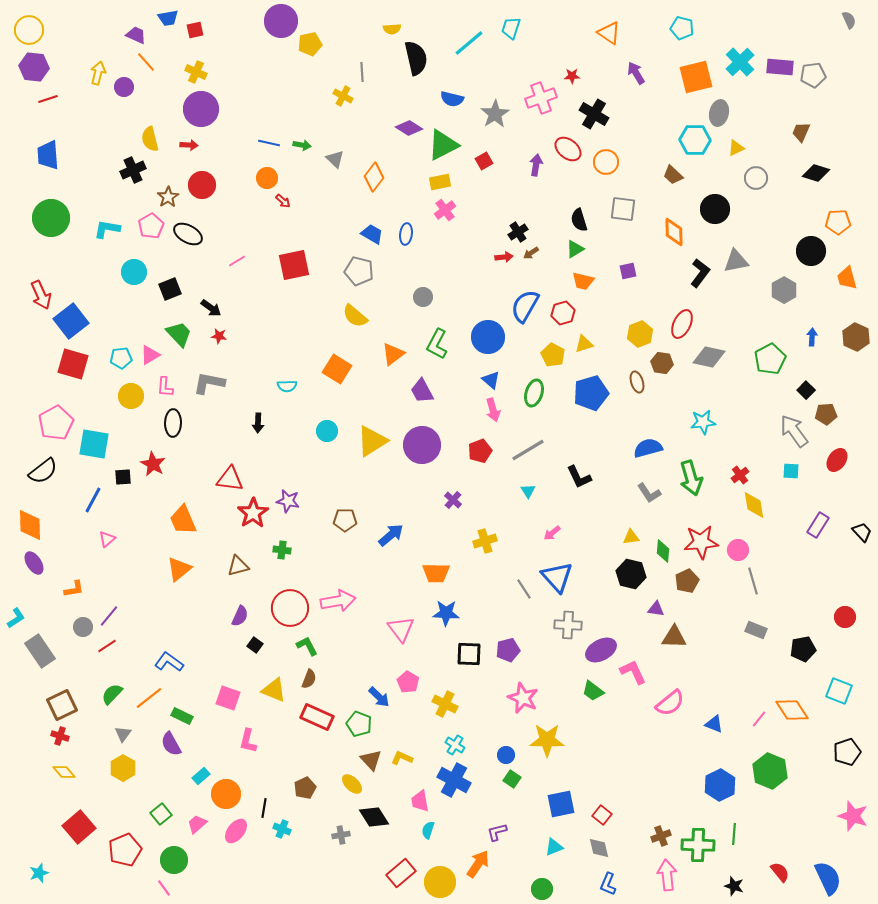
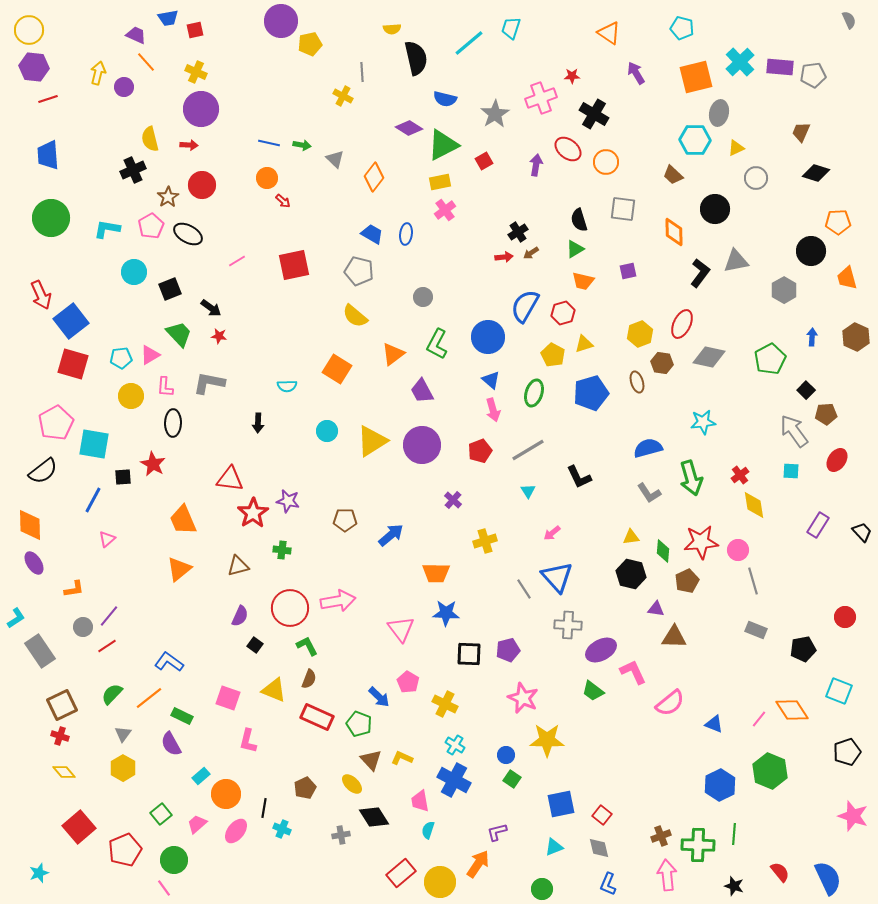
blue semicircle at (452, 99): moved 7 px left
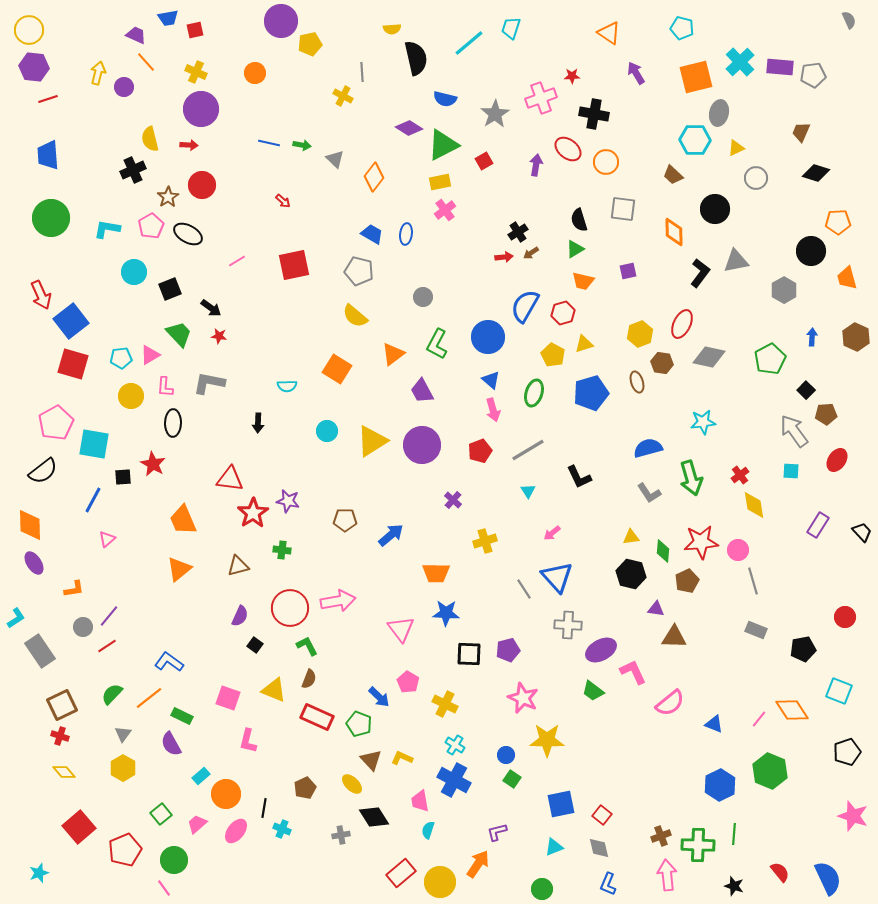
black cross at (594, 114): rotated 20 degrees counterclockwise
orange circle at (267, 178): moved 12 px left, 105 px up
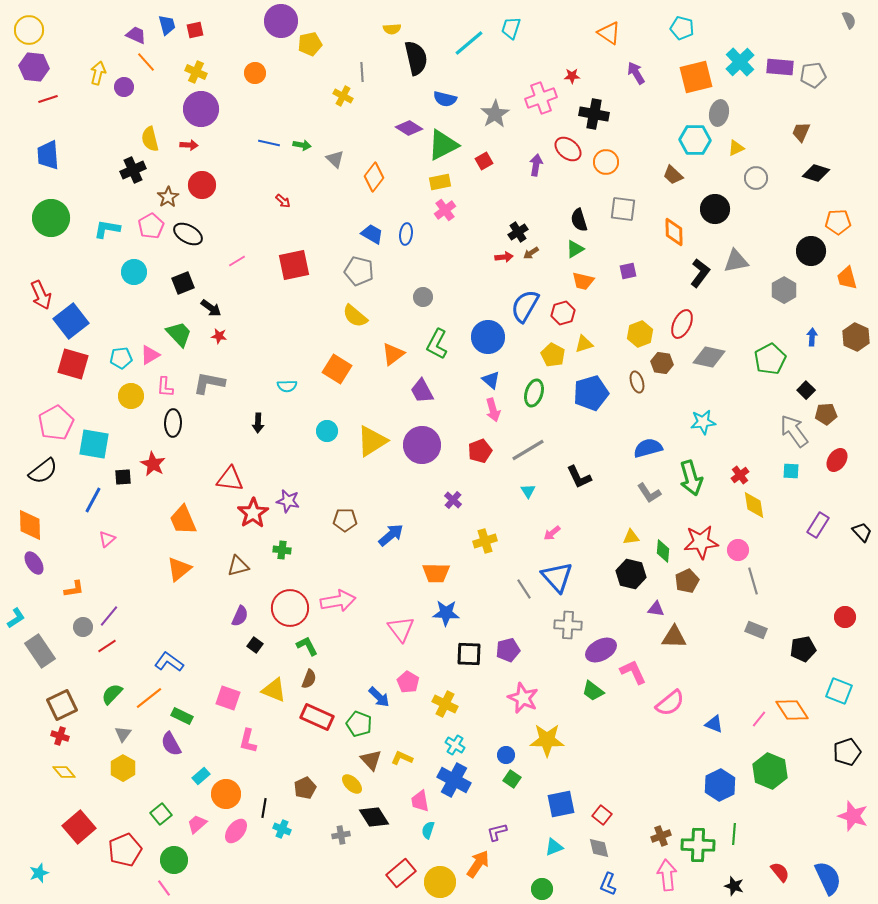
blue trapezoid at (168, 18): moved 1 px left, 7 px down; rotated 95 degrees counterclockwise
black square at (170, 289): moved 13 px right, 6 px up
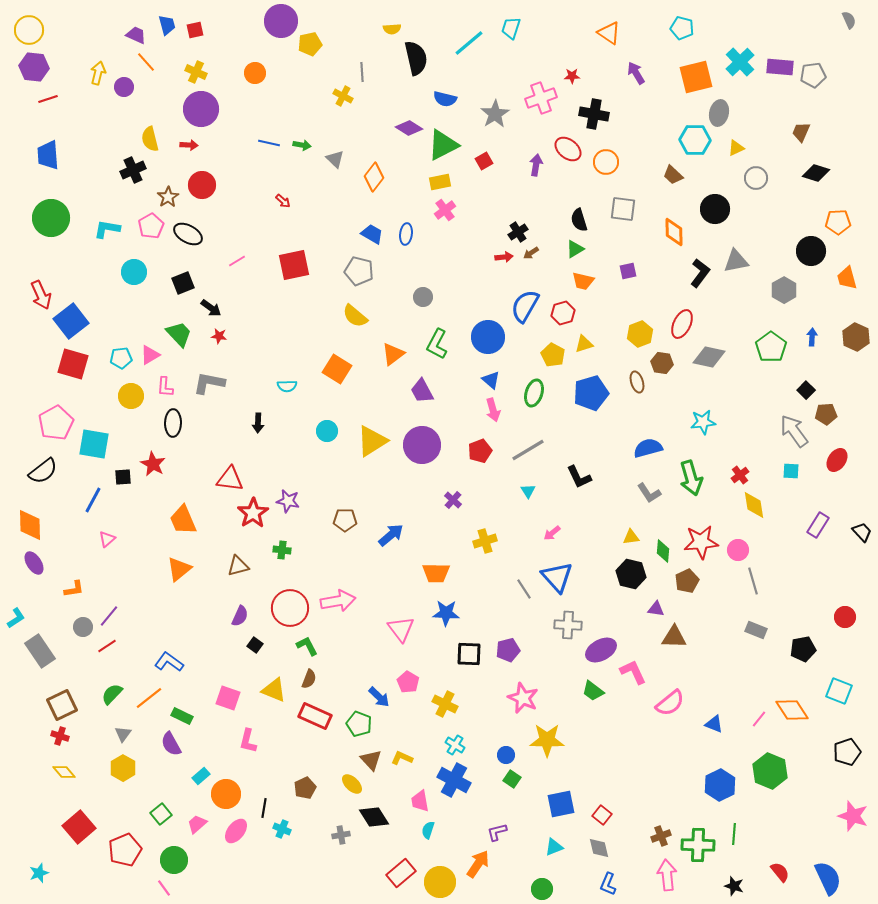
green pentagon at (770, 359): moved 1 px right, 12 px up; rotated 8 degrees counterclockwise
red rectangle at (317, 717): moved 2 px left, 1 px up
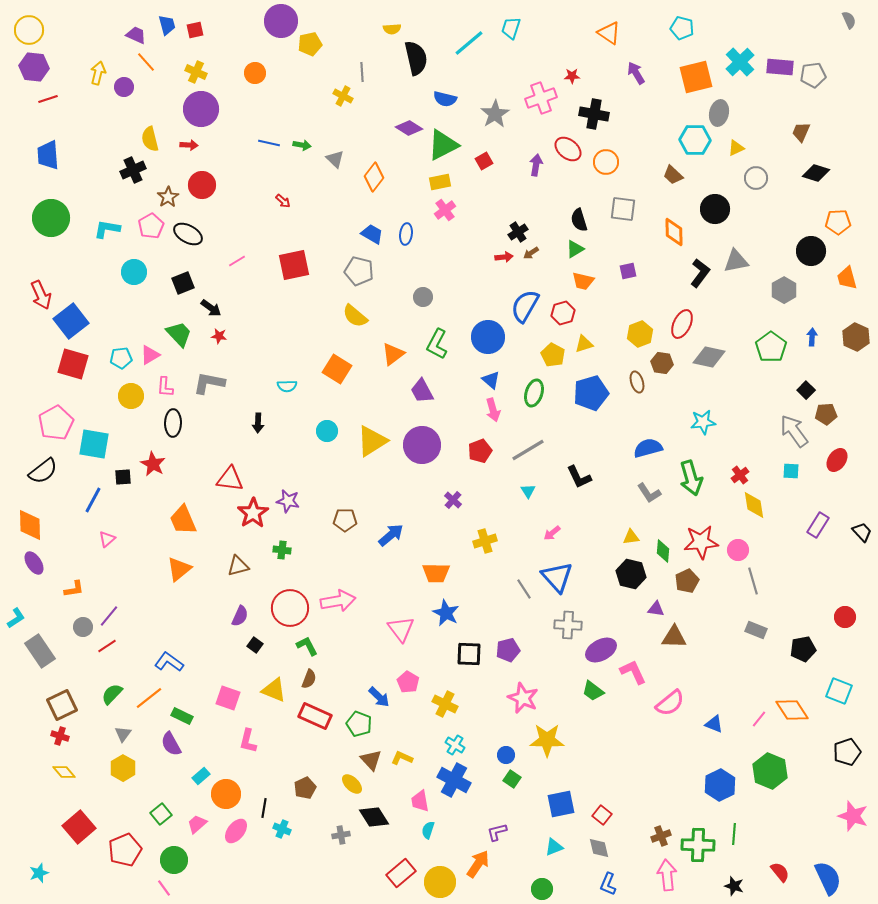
blue star at (446, 613): rotated 24 degrees clockwise
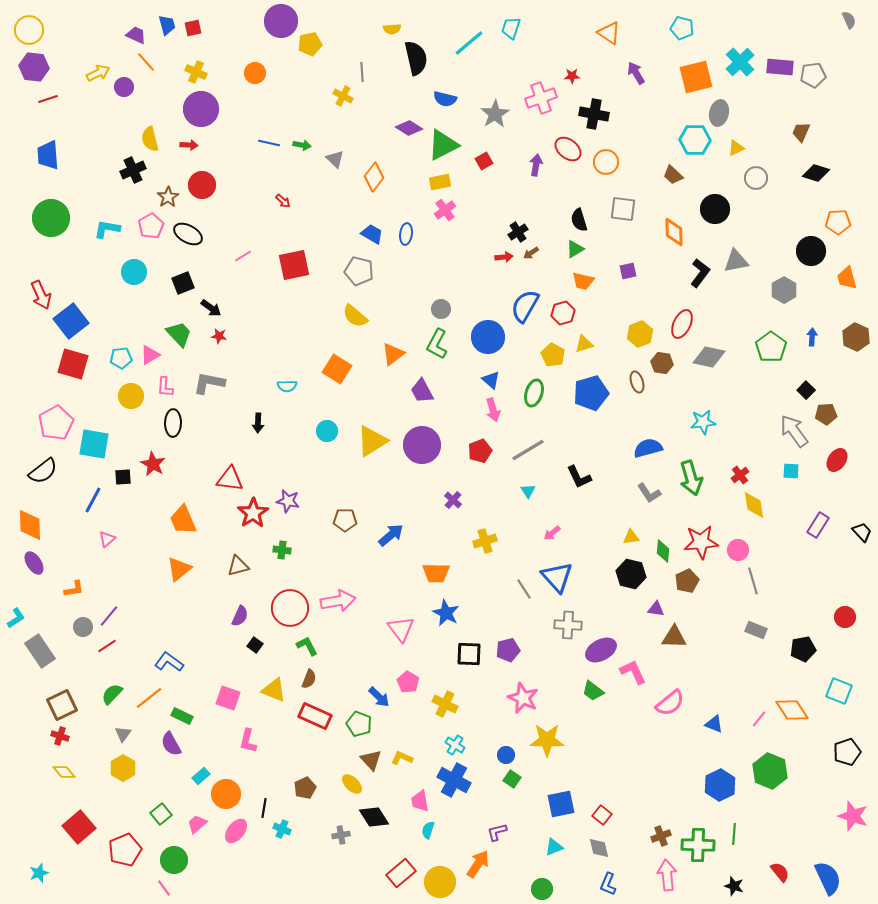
red square at (195, 30): moved 2 px left, 2 px up
yellow arrow at (98, 73): rotated 50 degrees clockwise
pink line at (237, 261): moved 6 px right, 5 px up
gray circle at (423, 297): moved 18 px right, 12 px down
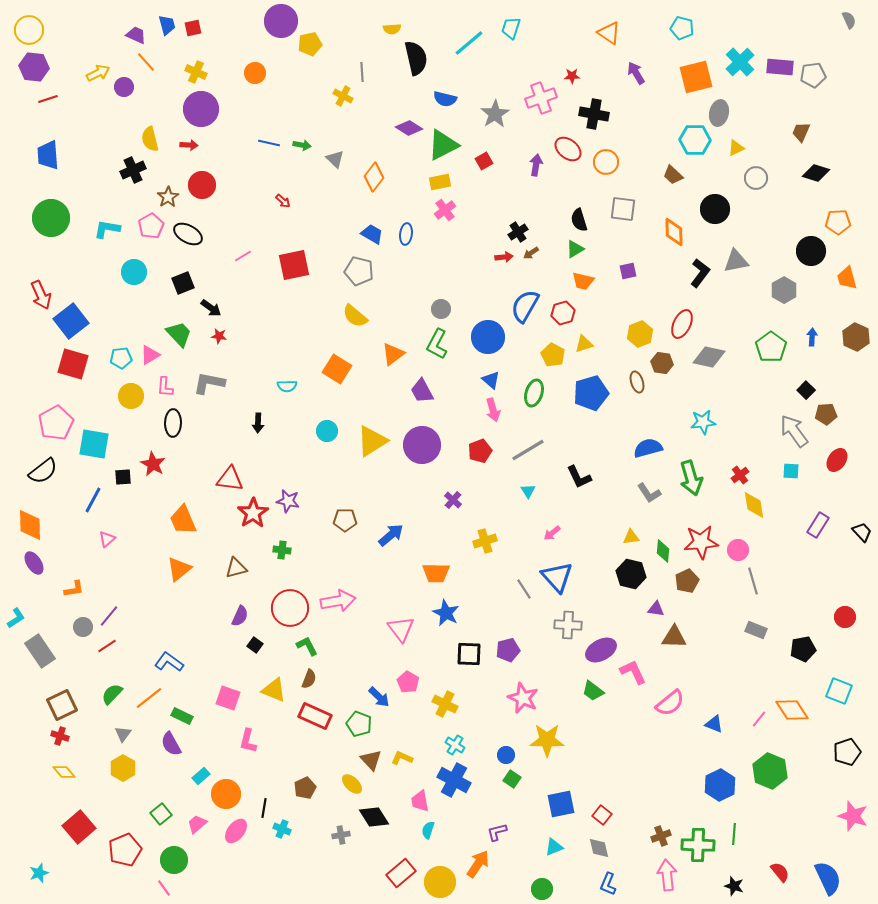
brown triangle at (238, 566): moved 2 px left, 2 px down
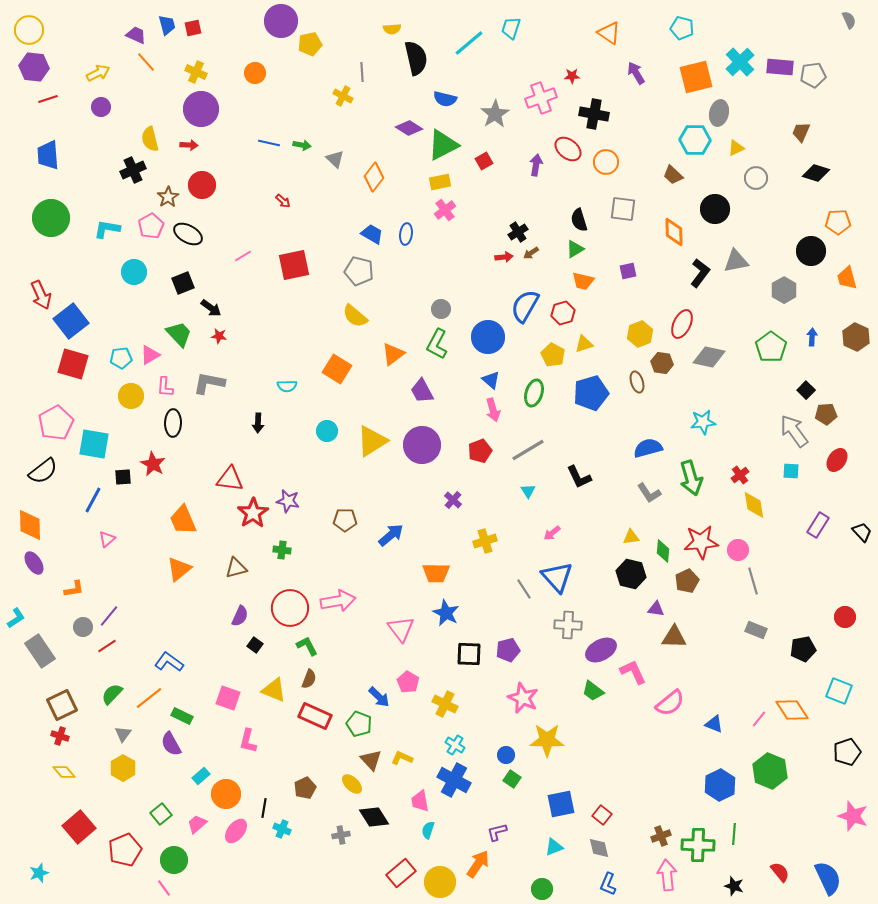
purple circle at (124, 87): moved 23 px left, 20 px down
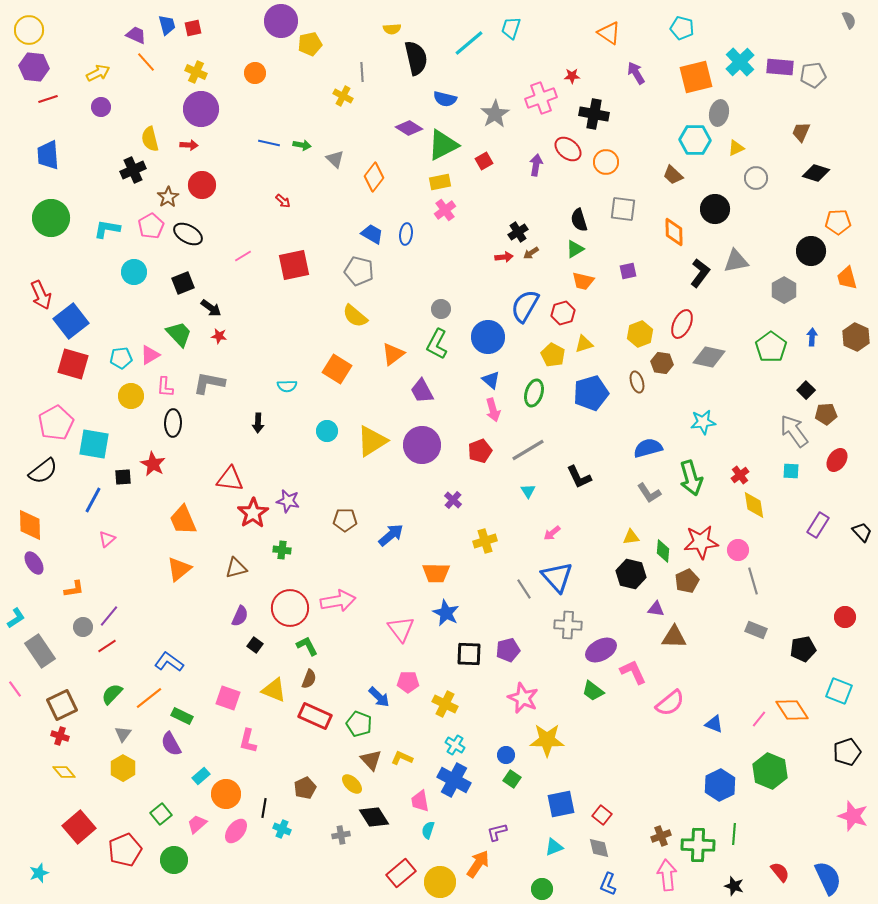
pink pentagon at (408, 682): rotated 30 degrees counterclockwise
pink line at (164, 888): moved 149 px left, 199 px up
